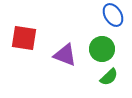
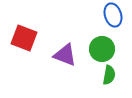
blue ellipse: rotated 15 degrees clockwise
red square: rotated 12 degrees clockwise
green semicircle: moved 2 px up; rotated 36 degrees counterclockwise
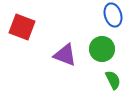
red square: moved 2 px left, 11 px up
green semicircle: moved 4 px right, 5 px down; rotated 36 degrees counterclockwise
